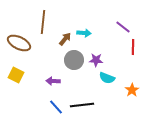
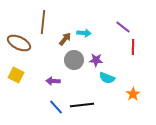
orange star: moved 1 px right, 4 px down
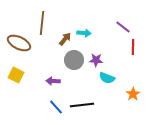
brown line: moved 1 px left, 1 px down
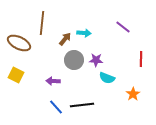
red line: moved 8 px right, 12 px down
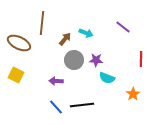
cyan arrow: moved 2 px right; rotated 16 degrees clockwise
purple arrow: moved 3 px right
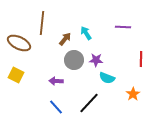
purple line: rotated 35 degrees counterclockwise
cyan arrow: rotated 144 degrees counterclockwise
black line: moved 7 px right, 2 px up; rotated 40 degrees counterclockwise
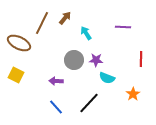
brown line: rotated 20 degrees clockwise
brown arrow: moved 21 px up
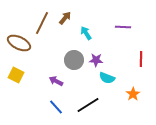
purple arrow: rotated 24 degrees clockwise
black line: moved 1 px left, 2 px down; rotated 15 degrees clockwise
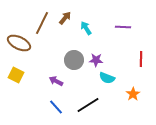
cyan arrow: moved 5 px up
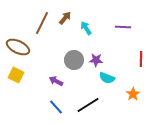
brown ellipse: moved 1 px left, 4 px down
